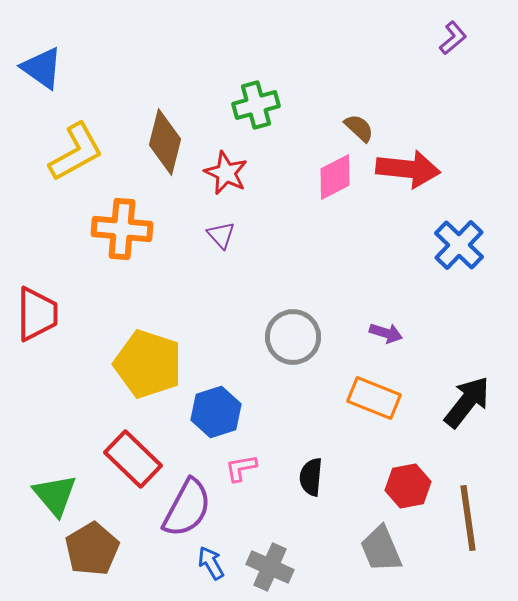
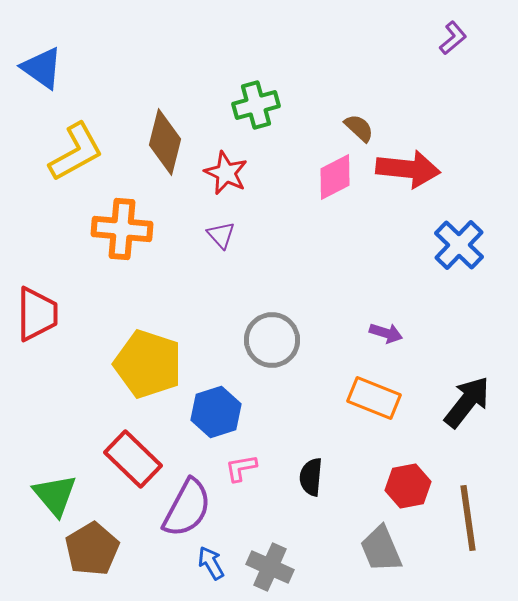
gray circle: moved 21 px left, 3 px down
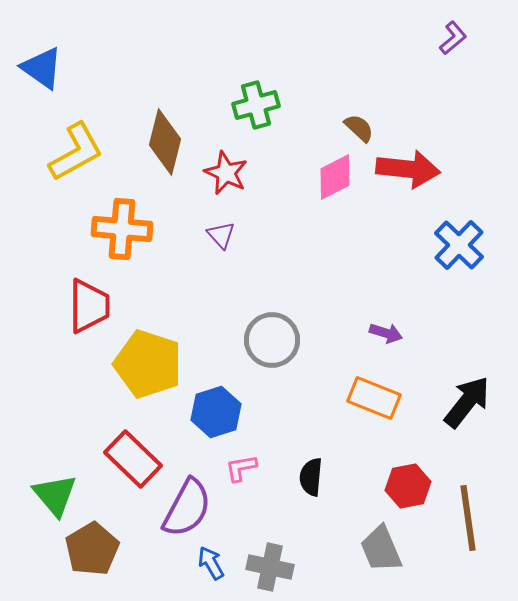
red trapezoid: moved 52 px right, 8 px up
gray cross: rotated 12 degrees counterclockwise
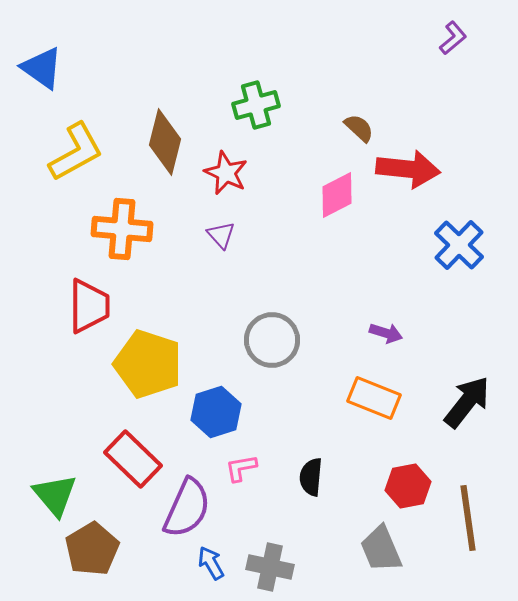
pink diamond: moved 2 px right, 18 px down
purple semicircle: rotated 4 degrees counterclockwise
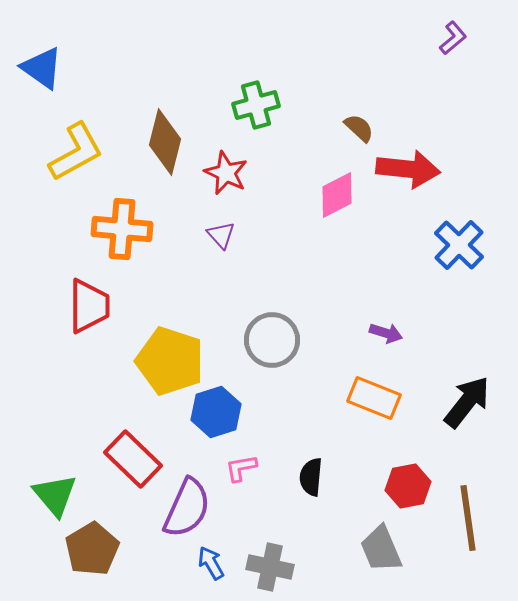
yellow pentagon: moved 22 px right, 3 px up
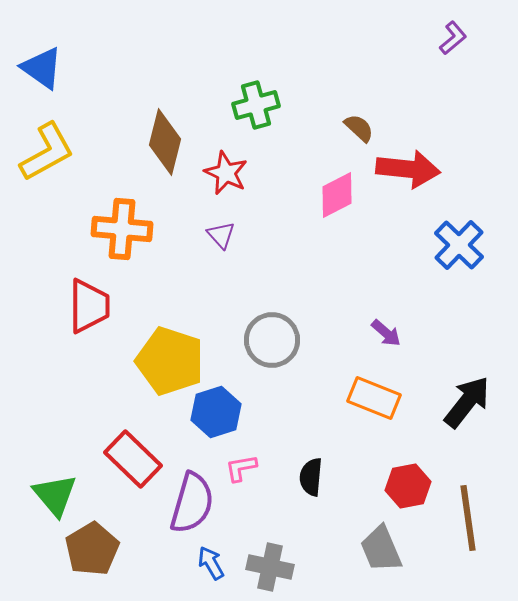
yellow L-shape: moved 29 px left
purple arrow: rotated 24 degrees clockwise
purple semicircle: moved 5 px right, 5 px up; rotated 8 degrees counterclockwise
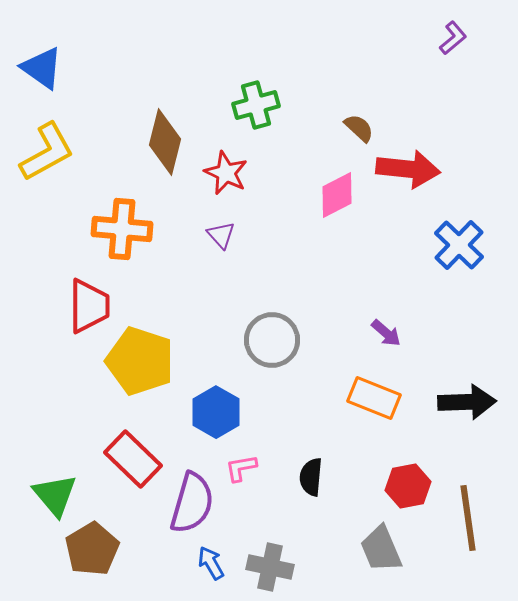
yellow pentagon: moved 30 px left
black arrow: rotated 50 degrees clockwise
blue hexagon: rotated 12 degrees counterclockwise
